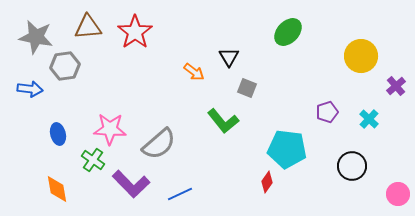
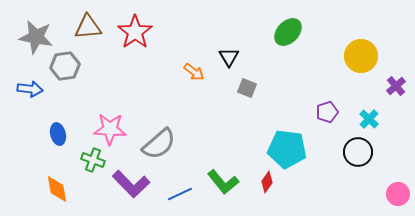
green L-shape: moved 61 px down
green cross: rotated 15 degrees counterclockwise
black circle: moved 6 px right, 14 px up
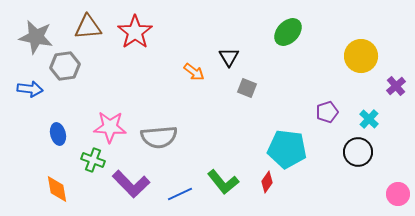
pink star: moved 2 px up
gray semicircle: moved 7 px up; rotated 36 degrees clockwise
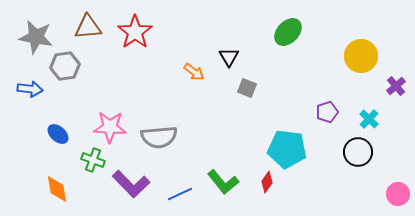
blue ellipse: rotated 35 degrees counterclockwise
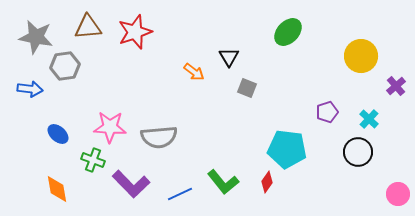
red star: rotated 16 degrees clockwise
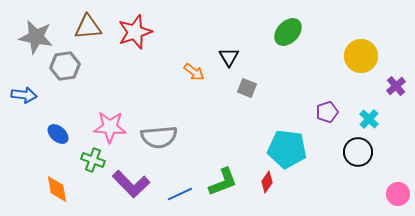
blue arrow: moved 6 px left, 6 px down
green L-shape: rotated 72 degrees counterclockwise
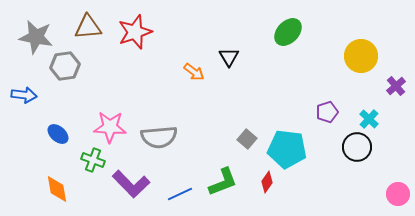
gray square: moved 51 px down; rotated 18 degrees clockwise
black circle: moved 1 px left, 5 px up
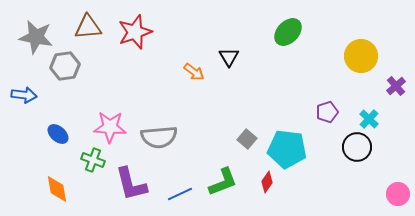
purple L-shape: rotated 30 degrees clockwise
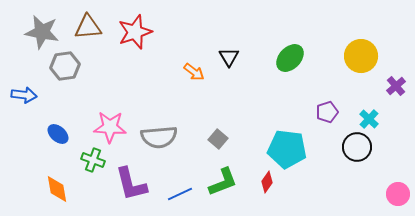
green ellipse: moved 2 px right, 26 px down
gray star: moved 6 px right, 5 px up
gray square: moved 29 px left
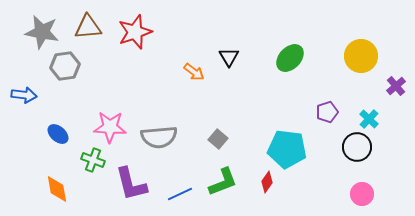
pink circle: moved 36 px left
